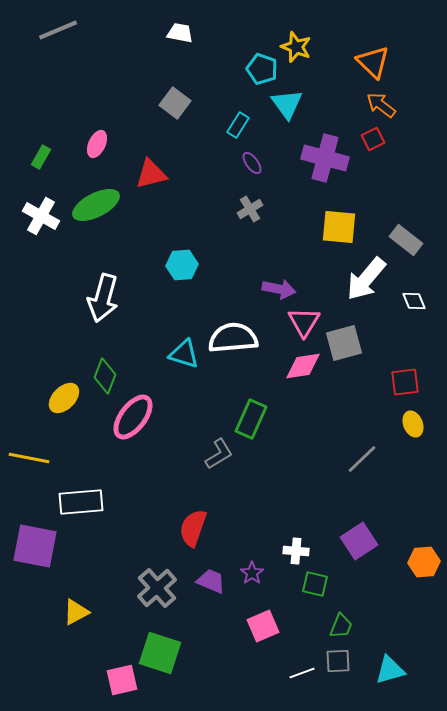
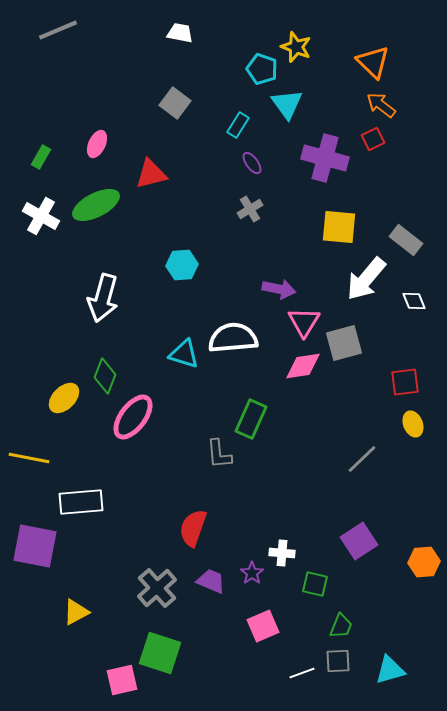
gray L-shape at (219, 454): rotated 116 degrees clockwise
white cross at (296, 551): moved 14 px left, 2 px down
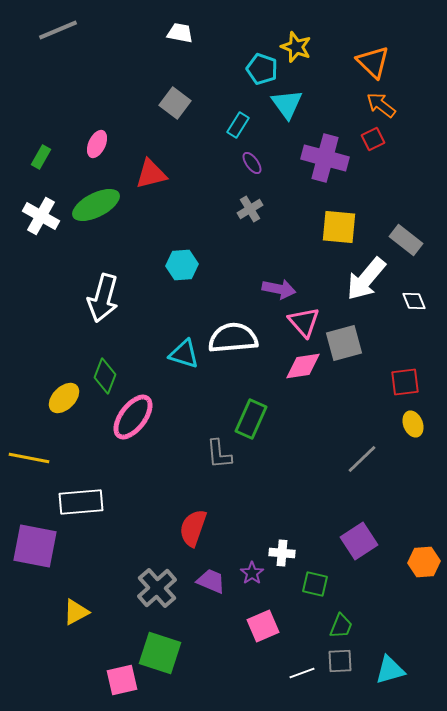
pink triangle at (304, 322): rotated 12 degrees counterclockwise
gray square at (338, 661): moved 2 px right
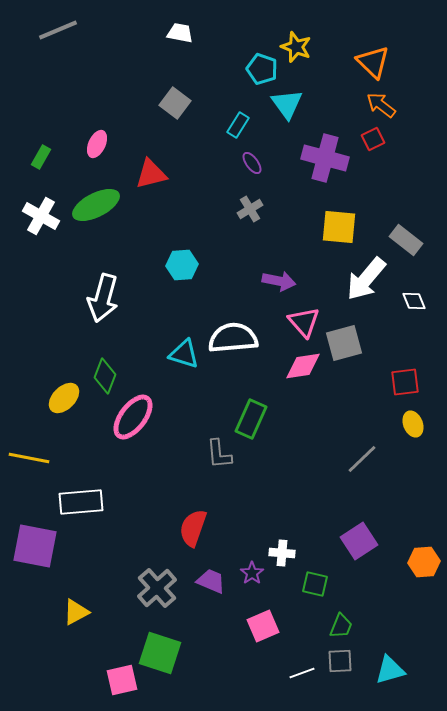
purple arrow at (279, 289): moved 8 px up
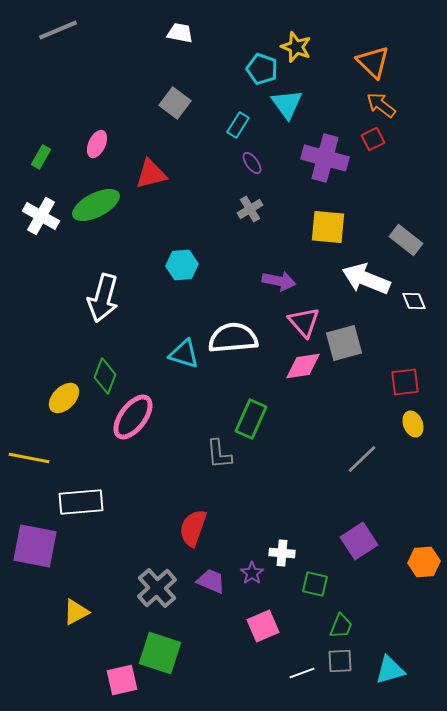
yellow square at (339, 227): moved 11 px left
white arrow at (366, 279): rotated 72 degrees clockwise
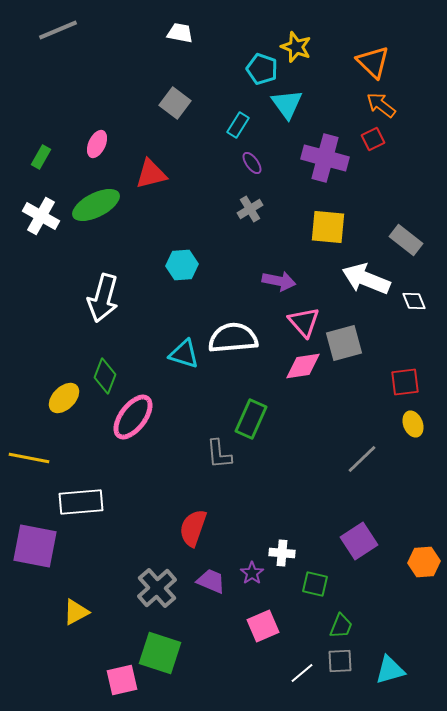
white line at (302, 673): rotated 20 degrees counterclockwise
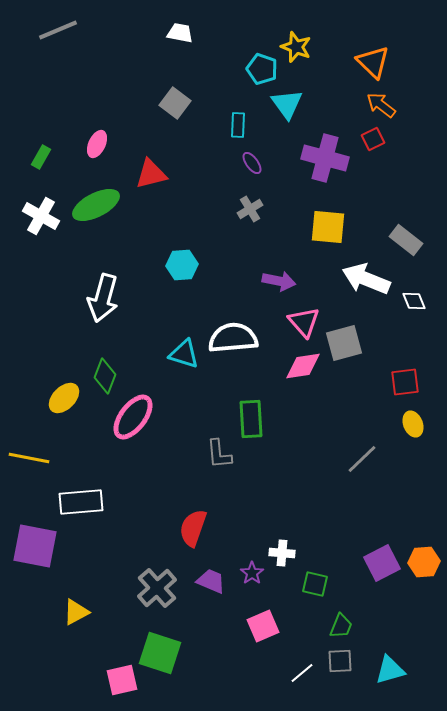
cyan rectangle at (238, 125): rotated 30 degrees counterclockwise
green rectangle at (251, 419): rotated 27 degrees counterclockwise
purple square at (359, 541): moved 23 px right, 22 px down; rotated 6 degrees clockwise
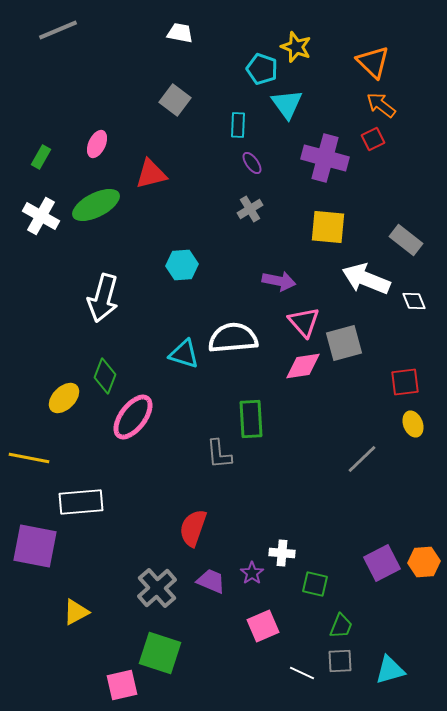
gray square at (175, 103): moved 3 px up
white line at (302, 673): rotated 65 degrees clockwise
pink square at (122, 680): moved 5 px down
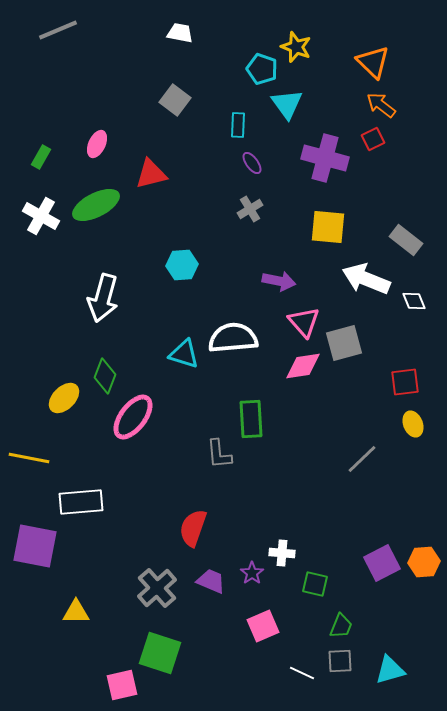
yellow triangle at (76, 612): rotated 28 degrees clockwise
